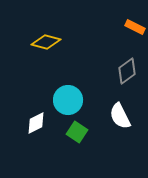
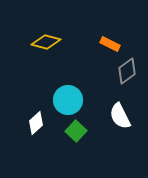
orange rectangle: moved 25 px left, 17 px down
white diamond: rotated 15 degrees counterclockwise
green square: moved 1 px left, 1 px up; rotated 10 degrees clockwise
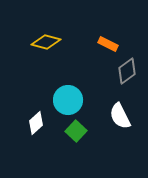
orange rectangle: moved 2 px left
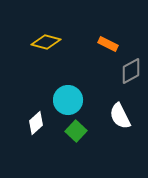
gray diamond: moved 4 px right; rotated 8 degrees clockwise
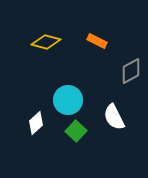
orange rectangle: moved 11 px left, 3 px up
white semicircle: moved 6 px left, 1 px down
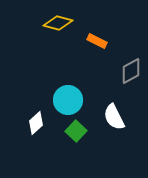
yellow diamond: moved 12 px right, 19 px up
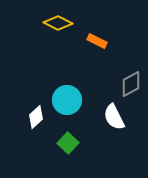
yellow diamond: rotated 12 degrees clockwise
gray diamond: moved 13 px down
cyan circle: moved 1 px left
white diamond: moved 6 px up
green square: moved 8 px left, 12 px down
